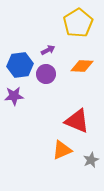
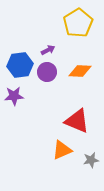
orange diamond: moved 2 px left, 5 px down
purple circle: moved 1 px right, 2 px up
gray star: rotated 14 degrees clockwise
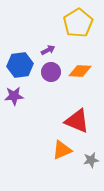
purple circle: moved 4 px right
